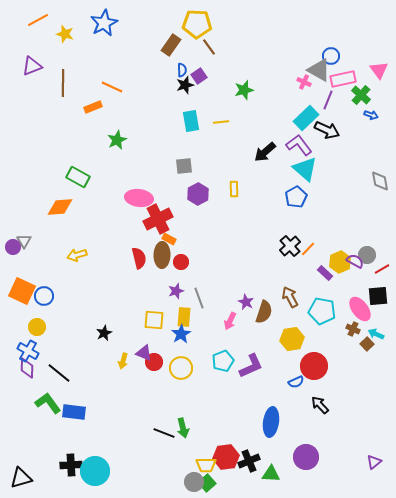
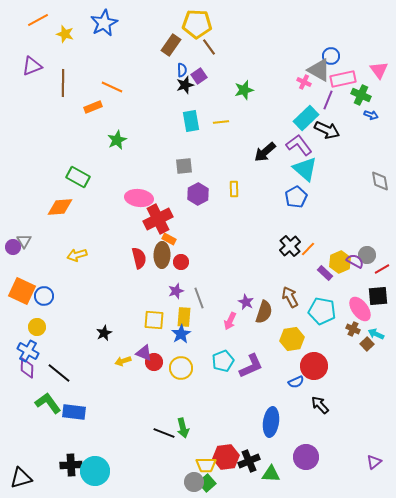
green cross at (361, 95): rotated 18 degrees counterclockwise
yellow arrow at (123, 361): rotated 56 degrees clockwise
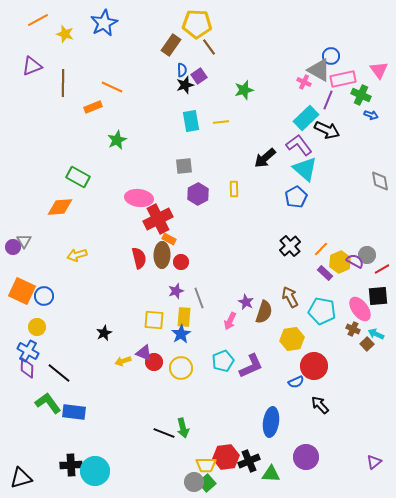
black arrow at (265, 152): moved 6 px down
orange line at (308, 249): moved 13 px right
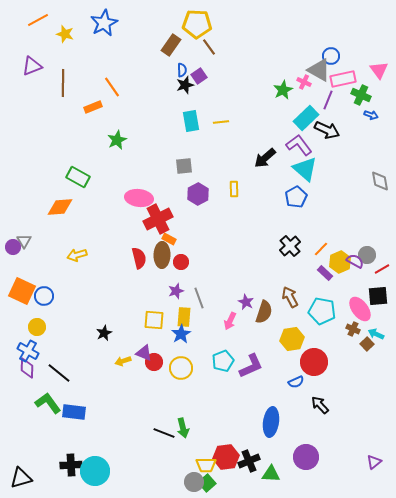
orange line at (112, 87): rotated 30 degrees clockwise
green star at (244, 90): moved 39 px right; rotated 12 degrees counterclockwise
red circle at (314, 366): moved 4 px up
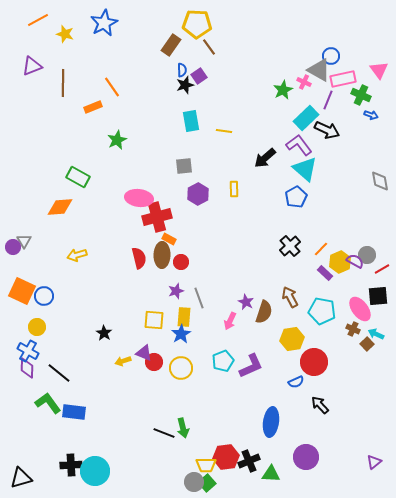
yellow line at (221, 122): moved 3 px right, 9 px down; rotated 14 degrees clockwise
red cross at (158, 219): moved 1 px left, 2 px up; rotated 12 degrees clockwise
black star at (104, 333): rotated 14 degrees counterclockwise
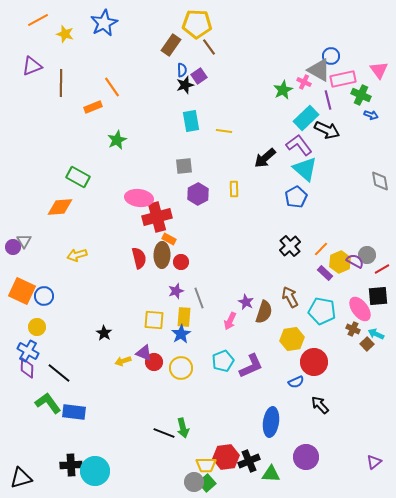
brown line at (63, 83): moved 2 px left
purple line at (328, 100): rotated 36 degrees counterclockwise
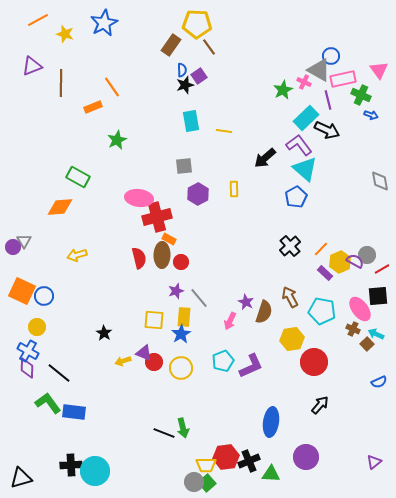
gray line at (199, 298): rotated 20 degrees counterclockwise
blue semicircle at (296, 382): moved 83 px right
black arrow at (320, 405): rotated 84 degrees clockwise
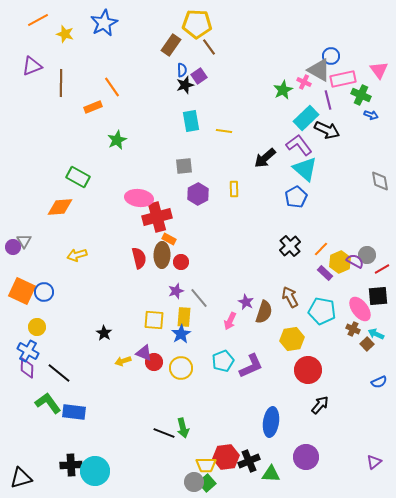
blue circle at (44, 296): moved 4 px up
red circle at (314, 362): moved 6 px left, 8 px down
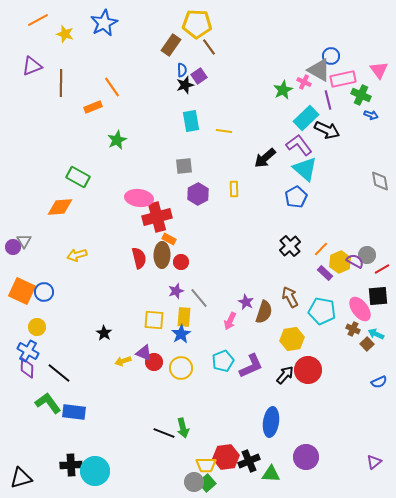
black arrow at (320, 405): moved 35 px left, 30 px up
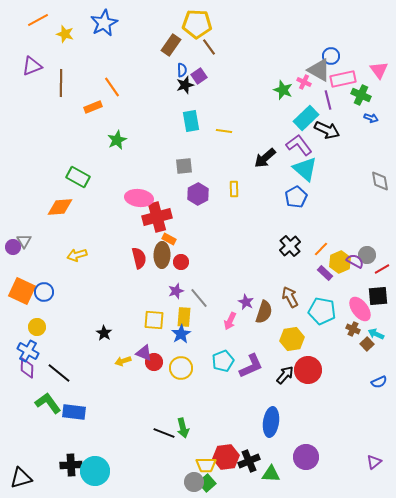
green star at (283, 90): rotated 24 degrees counterclockwise
blue arrow at (371, 115): moved 3 px down
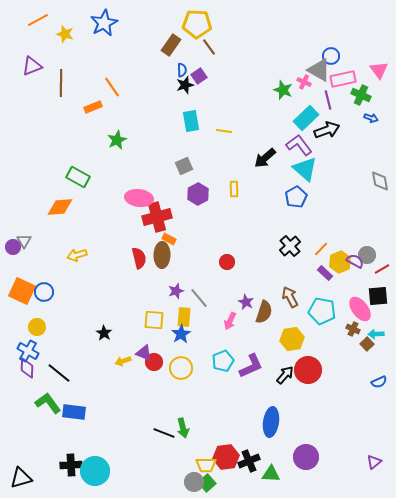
black arrow at (327, 130): rotated 45 degrees counterclockwise
gray square at (184, 166): rotated 18 degrees counterclockwise
red circle at (181, 262): moved 46 px right
cyan arrow at (376, 334): rotated 28 degrees counterclockwise
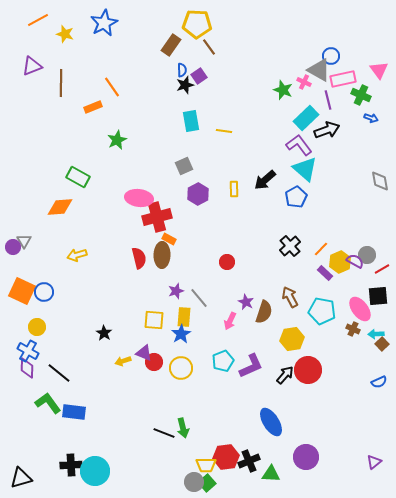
black arrow at (265, 158): moved 22 px down
brown square at (367, 344): moved 15 px right
blue ellipse at (271, 422): rotated 40 degrees counterclockwise
